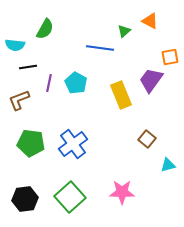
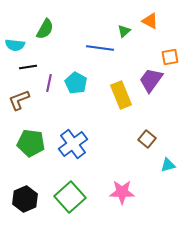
black hexagon: rotated 15 degrees counterclockwise
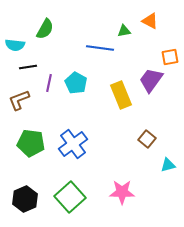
green triangle: rotated 32 degrees clockwise
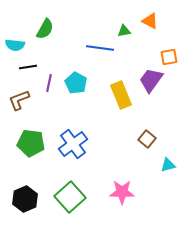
orange square: moved 1 px left
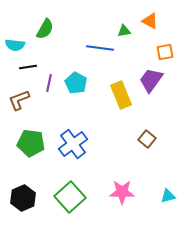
orange square: moved 4 px left, 5 px up
cyan triangle: moved 31 px down
black hexagon: moved 2 px left, 1 px up
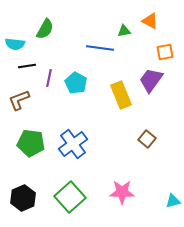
cyan semicircle: moved 1 px up
black line: moved 1 px left, 1 px up
purple line: moved 5 px up
cyan triangle: moved 5 px right, 5 px down
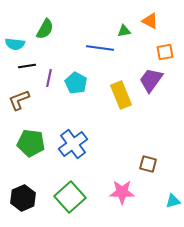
brown square: moved 1 px right, 25 px down; rotated 24 degrees counterclockwise
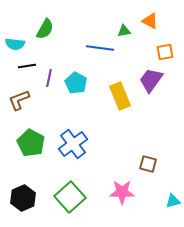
yellow rectangle: moved 1 px left, 1 px down
green pentagon: rotated 20 degrees clockwise
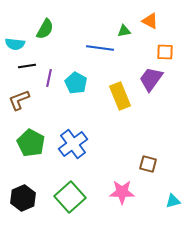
orange square: rotated 12 degrees clockwise
purple trapezoid: moved 1 px up
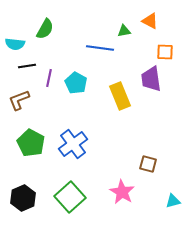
purple trapezoid: rotated 44 degrees counterclockwise
pink star: rotated 30 degrees clockwise
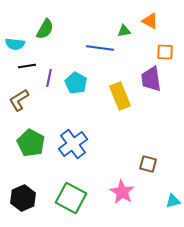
brown L-shape: rotated 10 degrees counterclockwise
green square: moved 1 px right, 1 px down; rotated 20 degrees counterclockwise
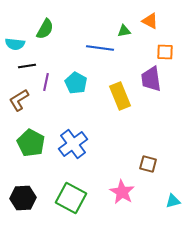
purple line: moved 3 px left, 4 px down
black hexagon: rotated 20 degrees clockwise
